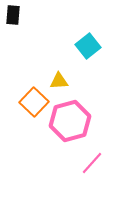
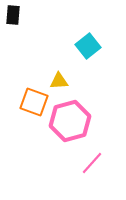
orange square: rotated 24 degrees counterclockwise
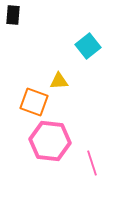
pink hexagon: moved 20 px left, 20 px down; rotated 21 degrees clockwise
pink line: rotated 60 degrees counterclockwise
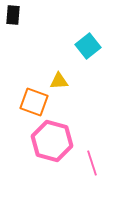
pink hexagon: moved 2 px right; rotated 9 degrees clockwise
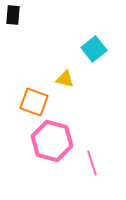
cyan square: moved 6 px right, 3 px down
yellow triangle: moved 6 px right, 2 px up; rotated 18 degrees clockwise
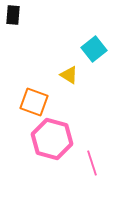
yellow triangle: moved 4 px right, 4 px up; rotated 18 degrees clockwise
pink hexagon: moved 2 px up
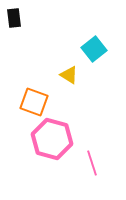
black rectangle: moved 1 px right, 3 px down; rotated 12 degrees counterclockwise
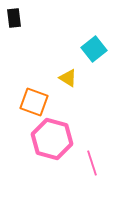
yellow triangle: moved 1 px left, 3 px down
